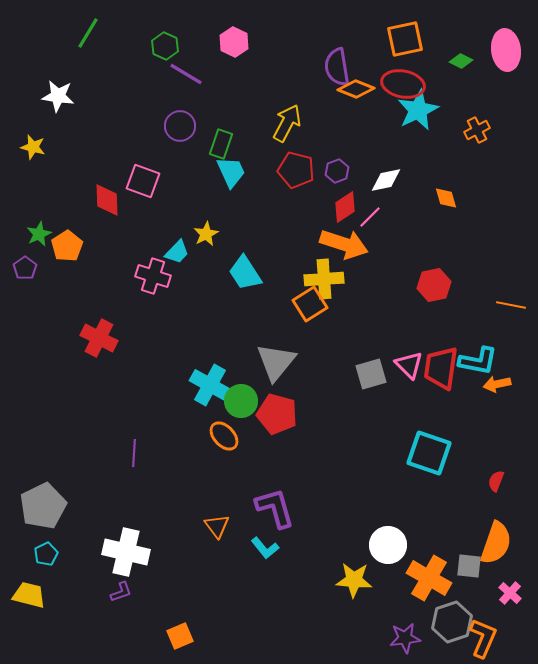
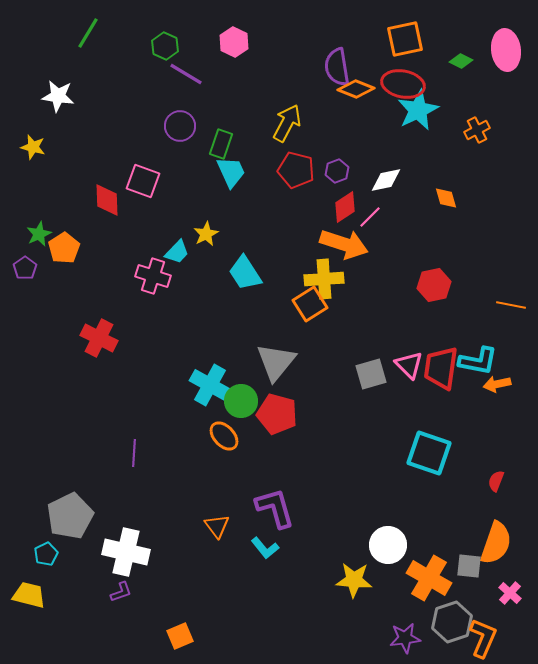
orange pentagon at (67, 246): moved 3 px left, 2 px down
gray pentagon at (43, 506): moved 27 px right, 10 px down
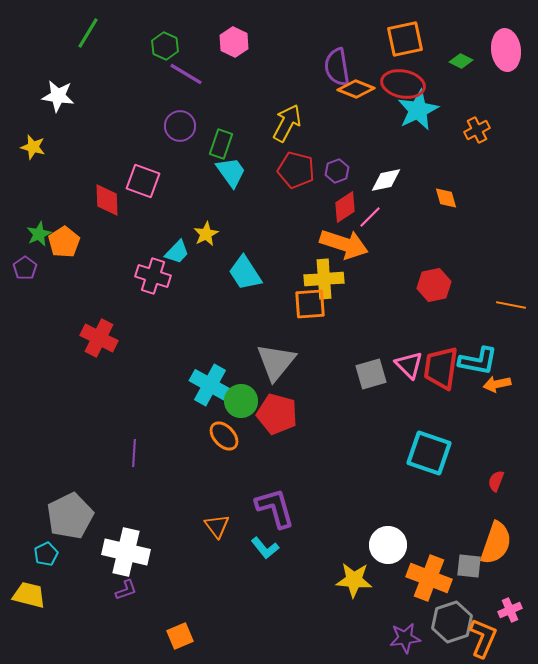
cyan trapezoid at (231, 172): rotated 12 degrees counterclockwise
orange pentagon at (64, 248): moved 6 px up
orange square at (310, 304): rotated 28 degrees clockwise
orange cross at (429, 578): rotated 9 degrees counterclockwise
purple L-shape at (121, 592): moved 5 px right, 2 px up
pink cross at (510, 593): moved 17 px down; rotated 25 degrees clockwise
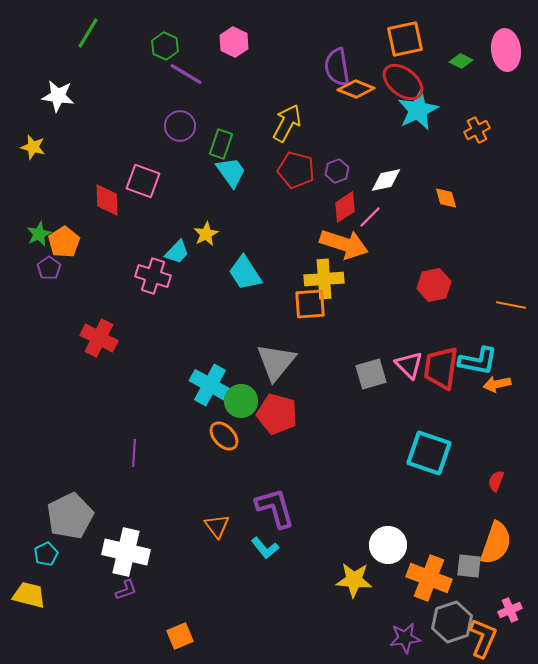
red ellipse at (403, 84): moved 2 px up; rotated 27 degrees clockwise
purple pentagon at (25, 268): moved 24 px right
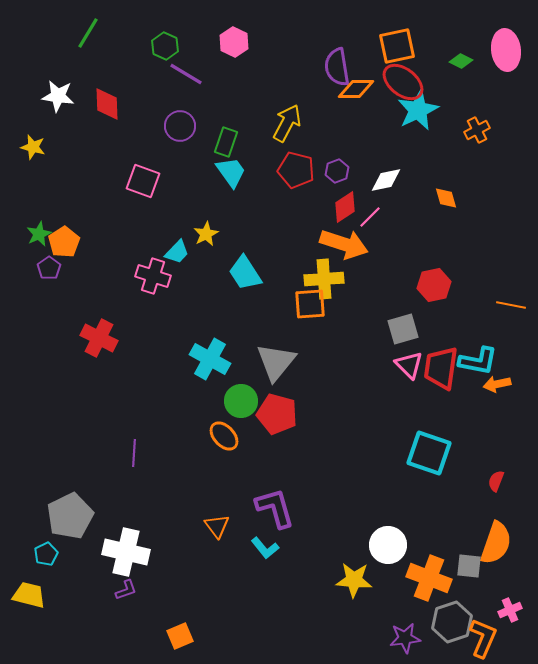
orange square at (405, 39): moved 8 px left, 7 px down
orange diamond at (356, 89): rotated 21 degrees counterclockwise
green rectangle at (221, 144): moved 5 px right, 2 px up
red diamond at (107, 200): moved 96 px up
gray square at (371, 374): moved 32 px right, 45 px up
cyan cross at (210, 385): moved 26 px up
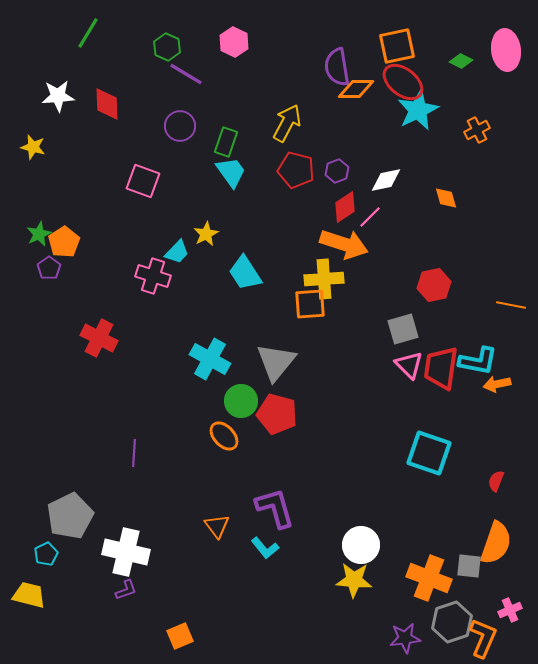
green hexagon at (165, 46): moved 2 px right, 1 px down
white star at (58, 96): rotated 12 degrees counterclockwise
white circle at (388, 545): moved 27 px left
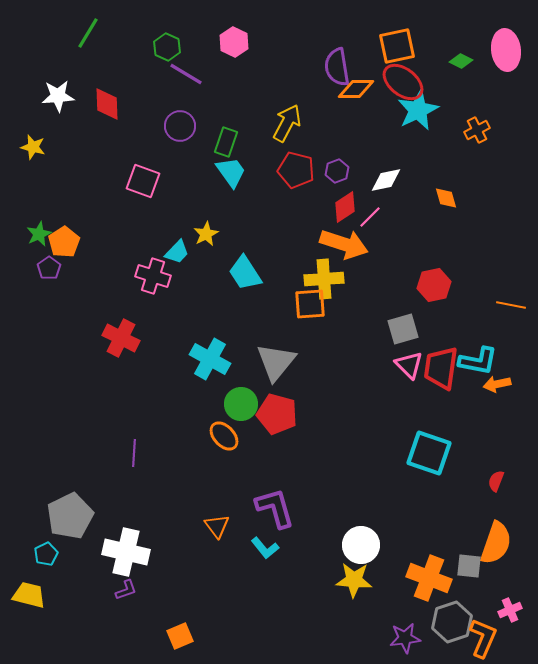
red cross at (99, 338): moved 22 px right
green circle at (241, 401): moved 3 px down
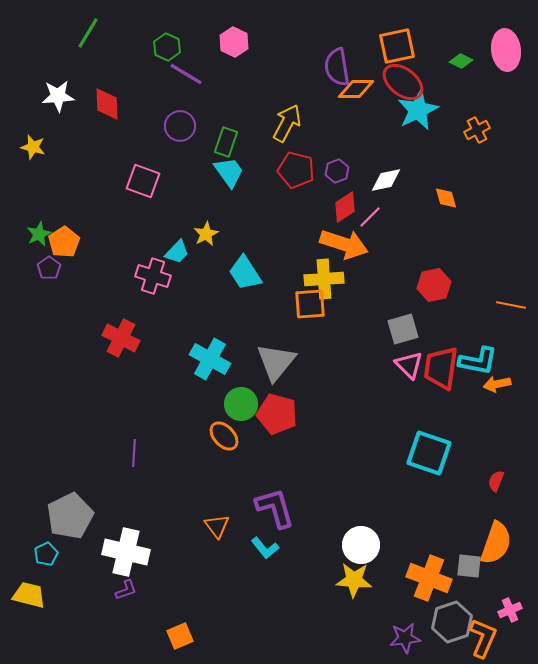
cyan trapezoid at (231, 172): moved 2 px left
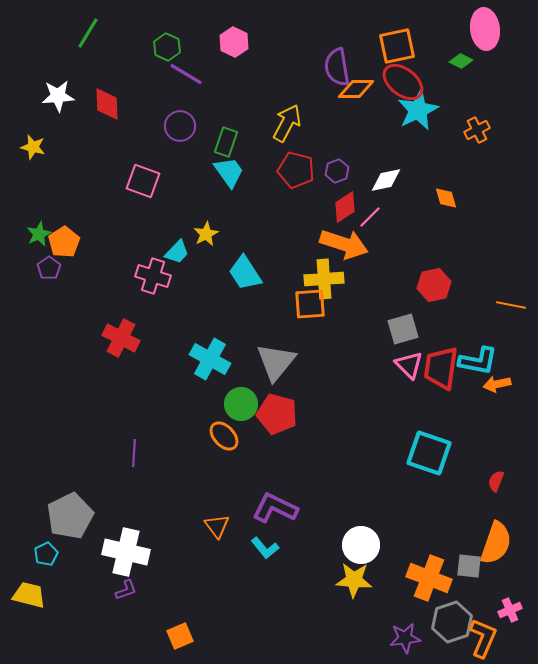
pink ellipse at (506, 50): moved 21 px left, 21 px up
purple L-shape at (275, 508): rotated 48 degrees counterclockwise
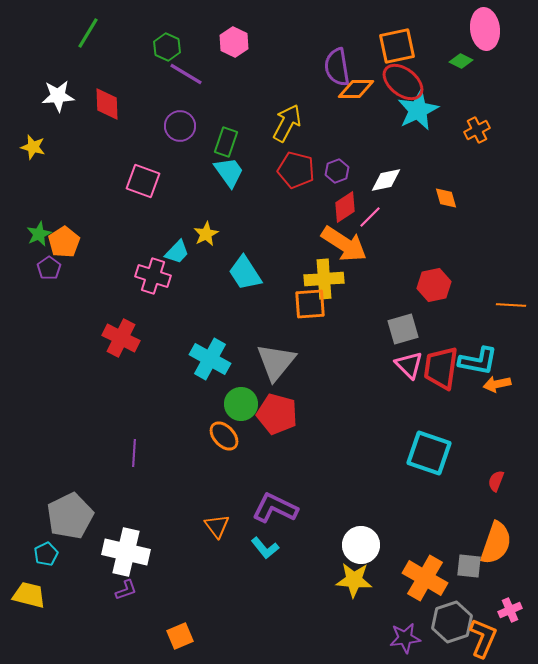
orange arrow at (344, 244): rotated 15 degrees clockwise
orange line at (511, 305): rotated 8 degrees counterclockwise
orange cross at (429, 578): moved 4 px left; rotated 9 degrees clockwise
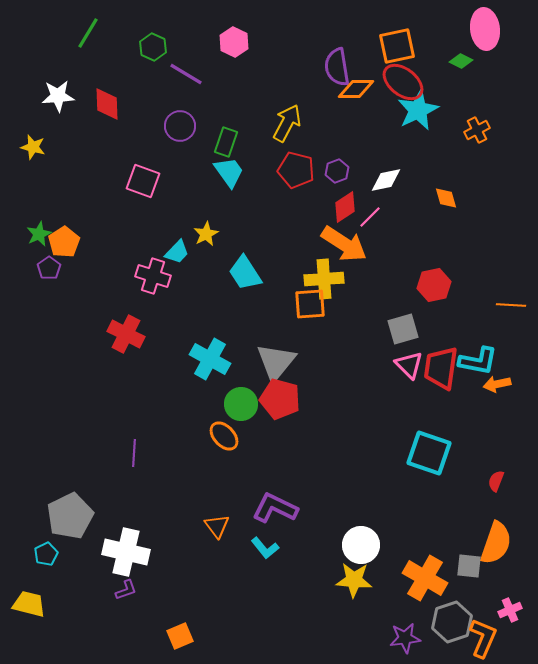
green hexagon at (167, 47): moved 14 px left
red cross at (121, 338): moved 5 px right, 4 px up
red pentagon at (277, 414): moved 3 px right, 15 px up
yellow trapezoid at (29, 595): moved 9 px down
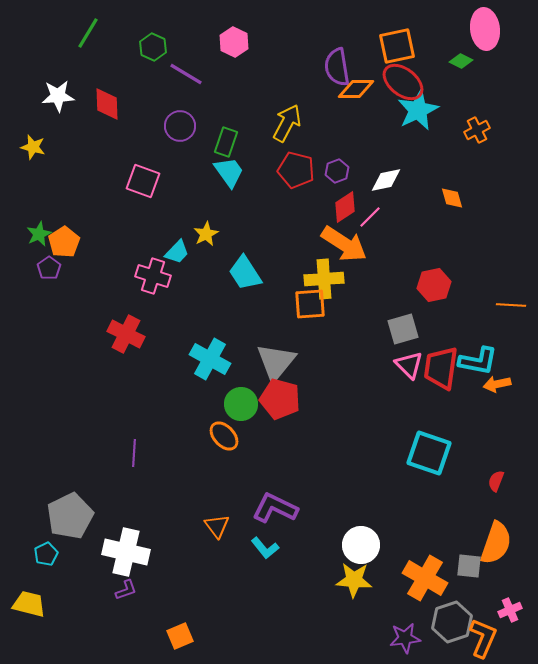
orange diamond at (446, 198): moved 6 px right
